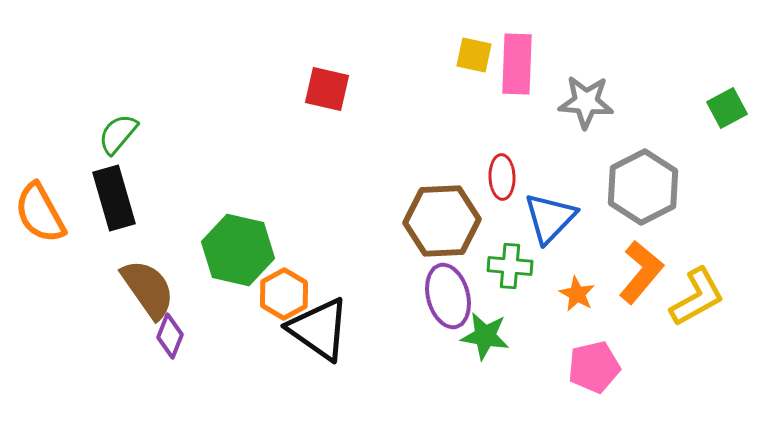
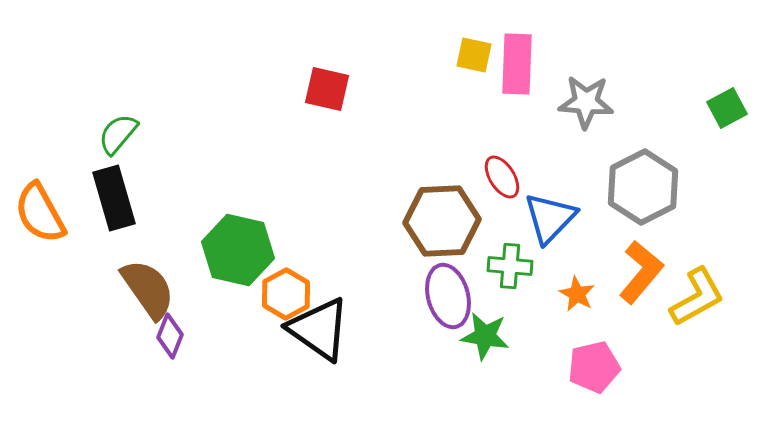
red ellipse: rotated 30 degrees counterclockwise
orange hexagon: moved 2 px right
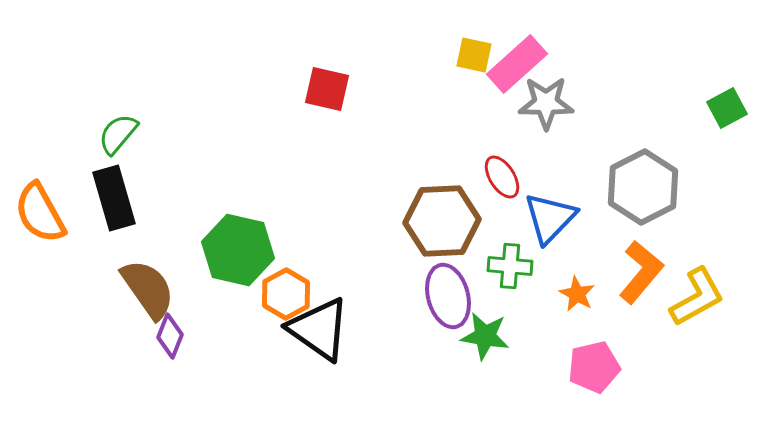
pink rectangle: rotated 46 degrees clockwise
gray star: moved 40 px left, 1 px down; rotated 4 degrees counterclockwise
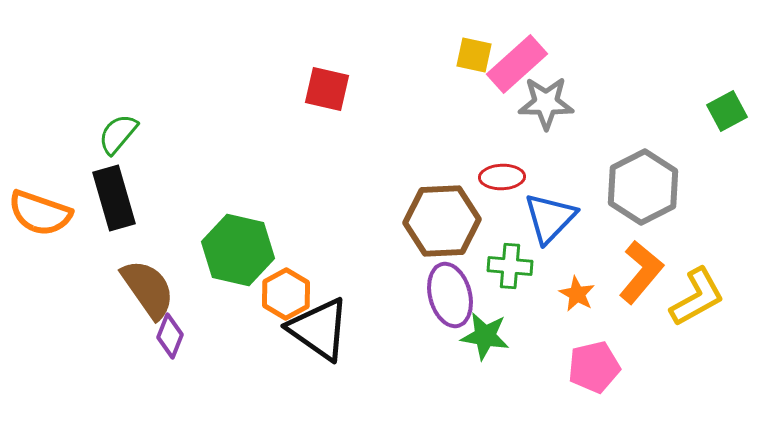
green square: moved 3 px down
red ellipse: rotated 60 degrees counterclockwise
orange semicircle: rotated 42 degrees counterclockwise
purple ellipse: moved 2 px right, 1 px up
